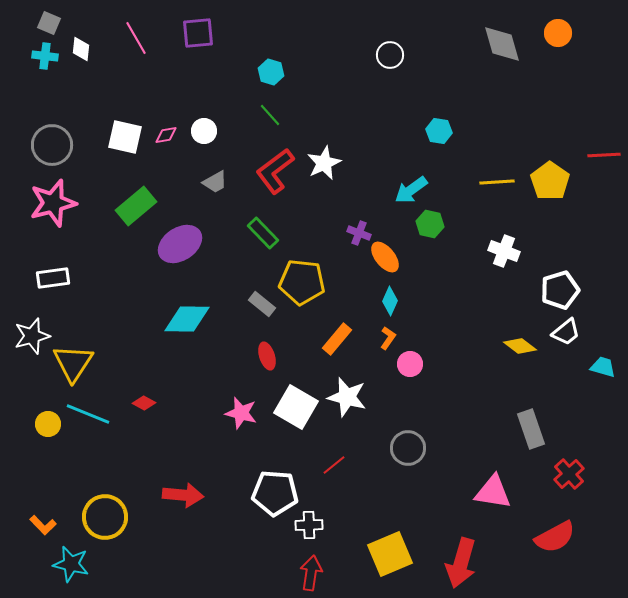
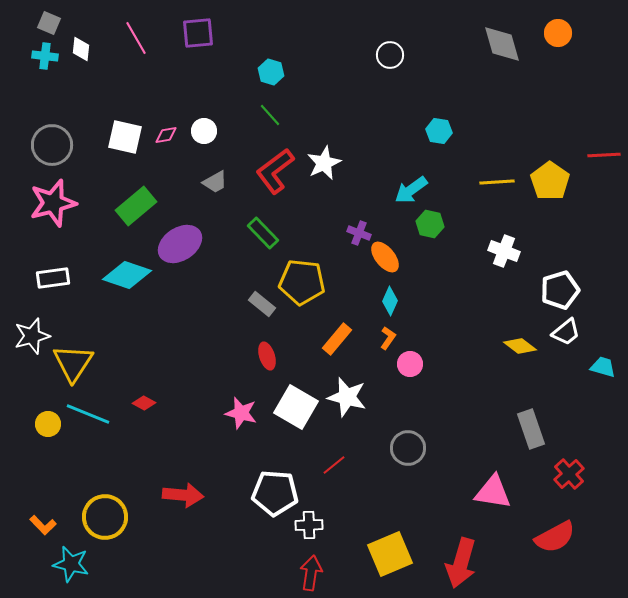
cyan diamond at (187, 319): moved 60 px left, 44 px up; rotated 18 degrees clockwise
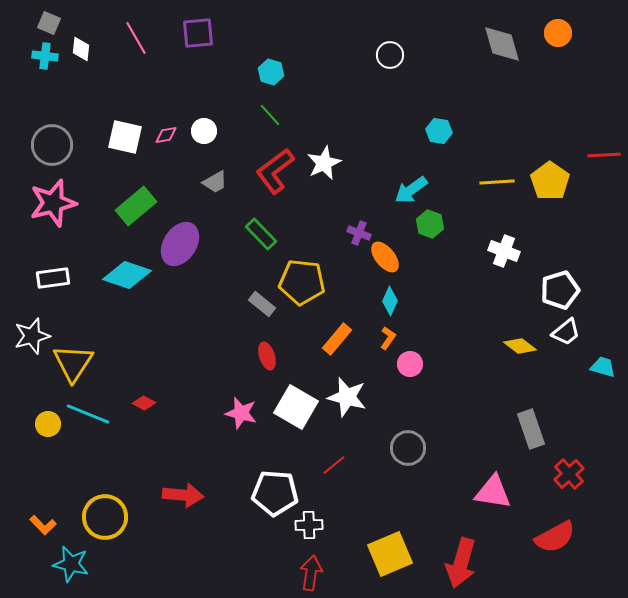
green hexagon at (430, 224): rotated 8 degrees clockwise
green rectangle at (263, 233): moved 2 px left, 1 px down
purple ellipse at (180, 244): rotated 24 degrees counterclockwise
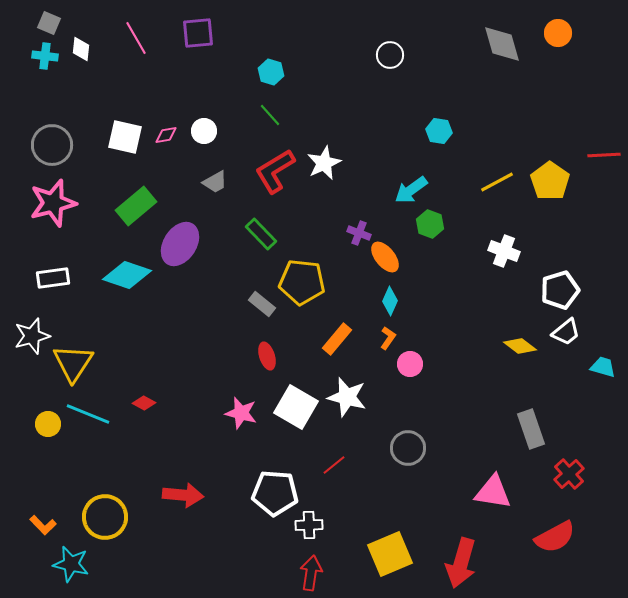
red L-shape at (275, 171): rotated 6 degrees clockwise
yellow line at (497, 182): rotated 24 degrees counterclockwise
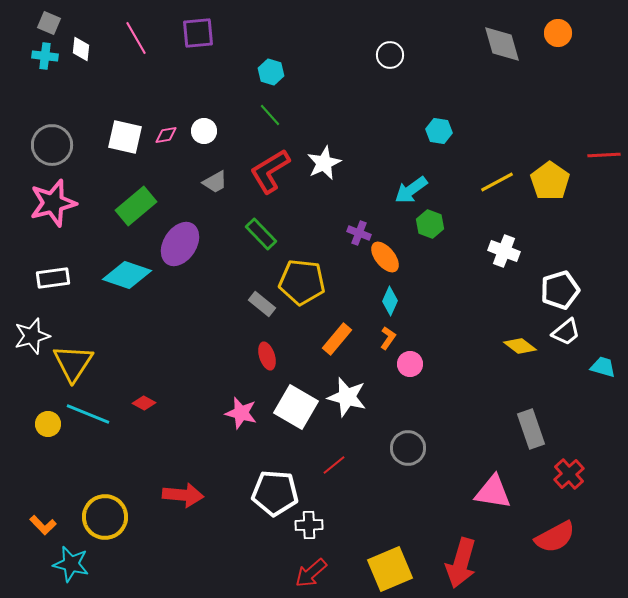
red L-shape at (275, 171): moved 5 px left
yellow square at (390, 554): moved 15 px down
red arrow at (311, 573): rotated 140 degrees counterclockwise
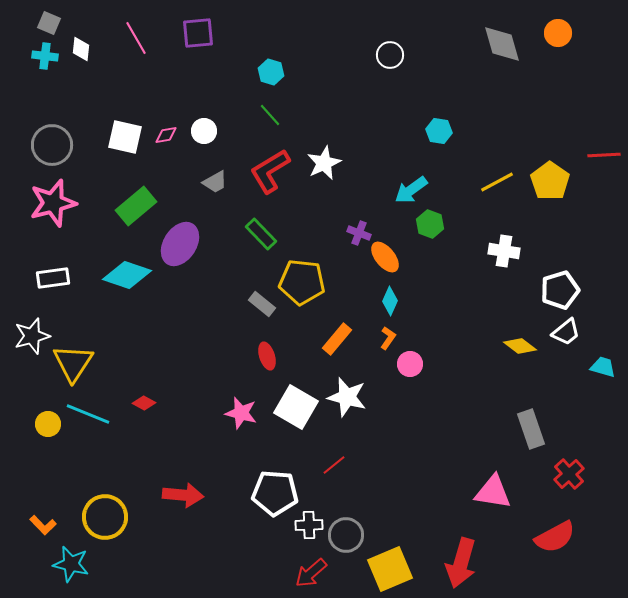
white cross at (504, 251): rotated 12 degrees counterclockwise
gray circle at (408, 448): moved 62 px left, 87 px down
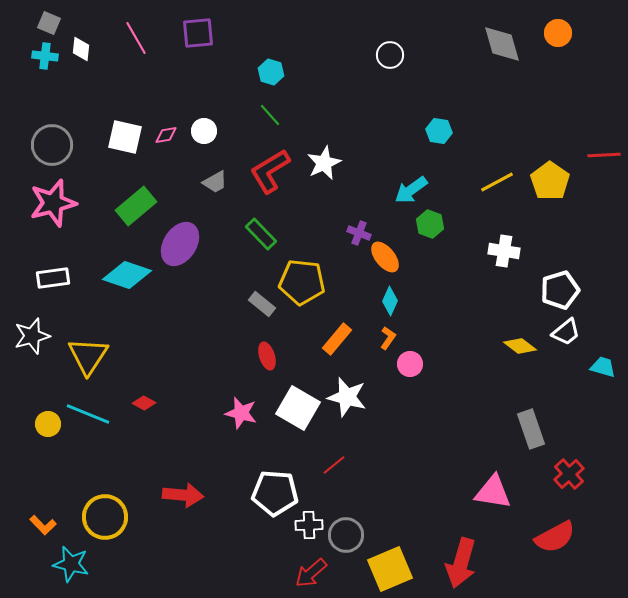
yellow triangle at (73, 363): moved 15 px right, 7 px up
white square at (296, 407): moved 2 px right, 1 px down
